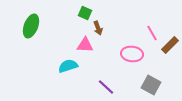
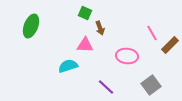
brown arrow: moved 2 px right
pink ellipse: moved 5 px left, 2 px down
gray square: rotated 24 degrees clockwise
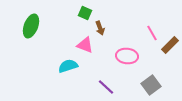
pink triangle: rotated 18 degrees clockwise
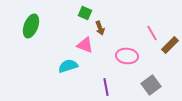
purple line: rotated 36 degrees clockwise
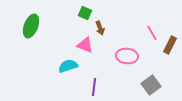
brown rectangle: rotated 18 degrees counterclockwise
purple line: moved 12 px left; rotated 18 degrees clockwise
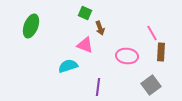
brown rectangle: moved 9 px left, 7 px down; rotated 24 degrees counterclockwise
purple line: moved 4 px right
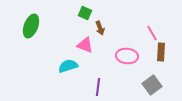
gray square: moved 1 px right
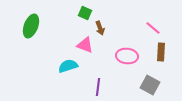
pink line: moved 1 px right, 5 px up; rotated 21 degrees counterclockwise
gray square: moved 2 px left; rotated 24 degrees counterclockwise
